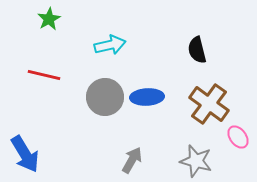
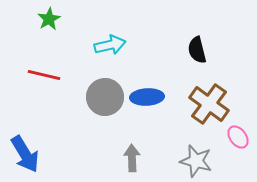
gray arrow: moved 2 px up; rotated 32 degrees counterclockwise
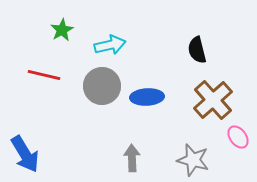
green star: moved 13 px right, 11 px down
gray circle: moved 3 px left, 11 px up
brown cross: moved 4 px right, 4 px up; rotated 12 degrees clockwise
gray star: moved 3 px left, 1 px up
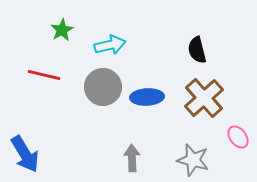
gray circle: moved 1 px right, 1 px down
brown cross: moved 9 px left, 2 px up
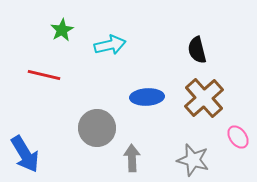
gray circle: moved 6 px left, 41 px down
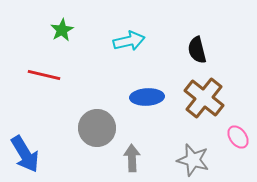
cyan arrow: moved 19 px right, 4 px up
brown cross: rotated 9 degrees counterclockwise
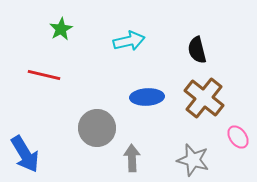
green star: moved 1 px left, 1 px up
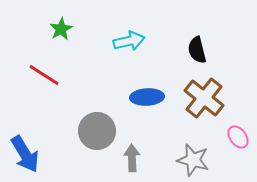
red line: rotated 20 degrees clockwise
gray circle: moved 3 px down
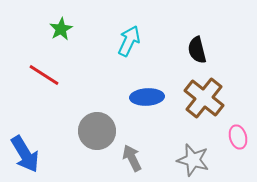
cyan arrow: rotated 52 degrees counterclockwise
pink ellipse: rotated 20 degrees clockwise
gray arrow: rotated 24 degrees counterclockwise
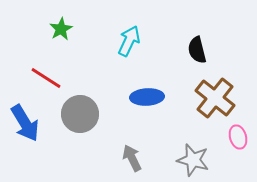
red line: moved 2 px right, 3 px down
brown cross: moved 11 px right
gray circle: moved 17 px left, 17 px up
blue arrow: moved 31 px up
